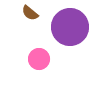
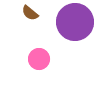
purple circle: moved 5 px right, 5 px up
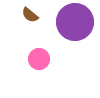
brown semicircle: moved 2 px down
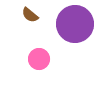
purple circle: moved 2 px down
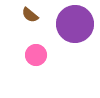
pink circle: moved 3 px left, 4 px up
